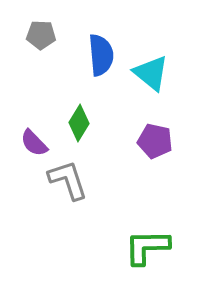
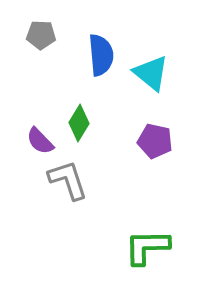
purple semicircle: moved 6 px right, 2 px up
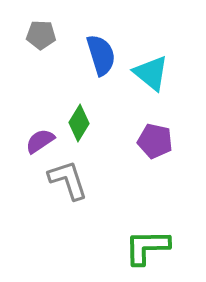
blue semicircle: rotated 12 degrees counterclockwise
purple semicircle: rotated 100 degrees clockwise
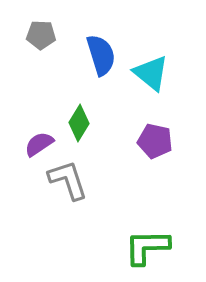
purple semicircle: moved 1 px left, 3 px down
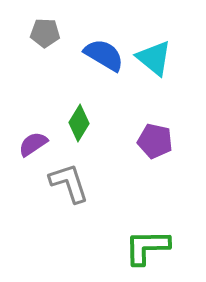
gray pentagon: moved 4 px right, 2 px up
blue semicircle: moved 3 px right; rotated 42 degrees counterclockwise
cyan triangle: moved 3 px right, 15 px up
purple semicircle: moved 6 px left
gray L-shape: moved 1 px right, 3 px down
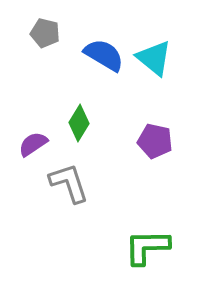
gray pentagon: rotated 12 degrees clockwise
